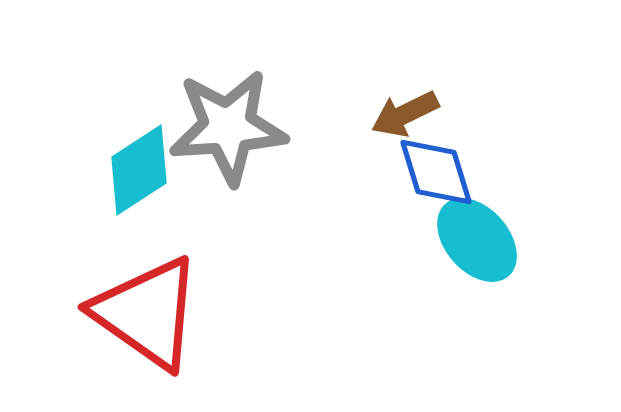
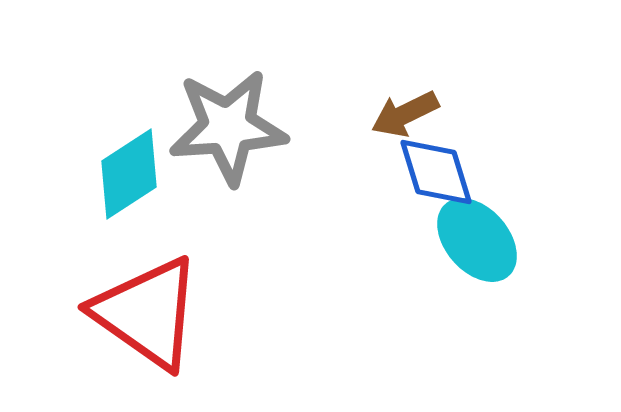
cyan diamond: moved 10 px left, 4 px down
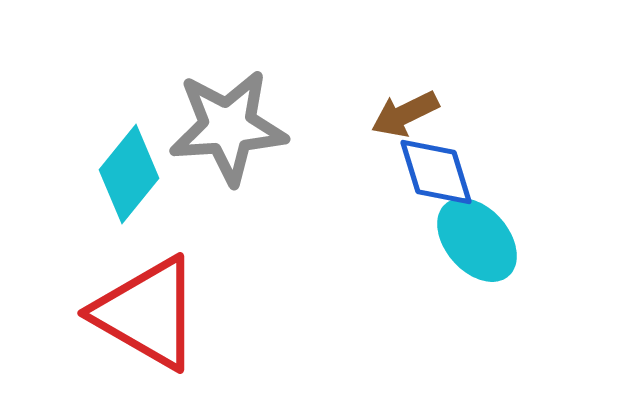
cyan diamond: rotated 18 degrees counterclockwise
red triangle: rotated 5 degrees counterclockwise
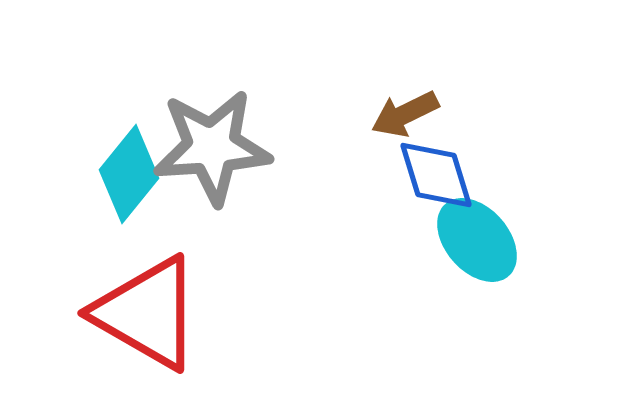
gray star: moved 16 px left, 20 px down
blue diamond: moved 3 px down
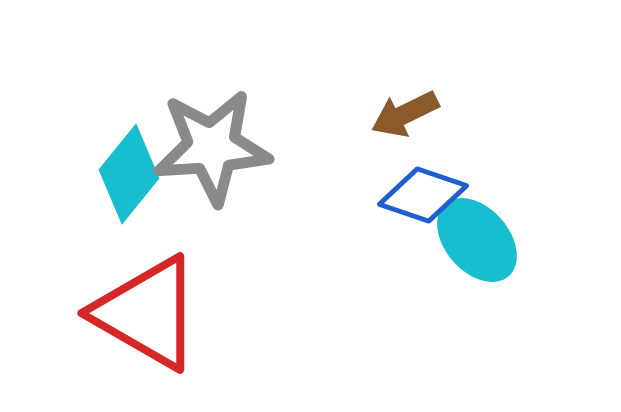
blue diamond: moved 13 px left, 20 px down; rotated 54 degrees counterclockwise
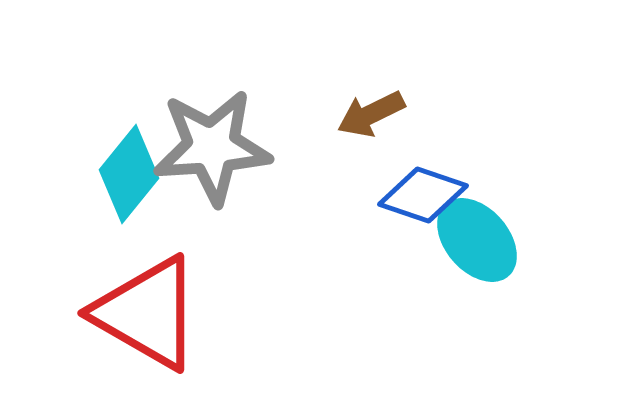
brown arrow: moved 34 px left
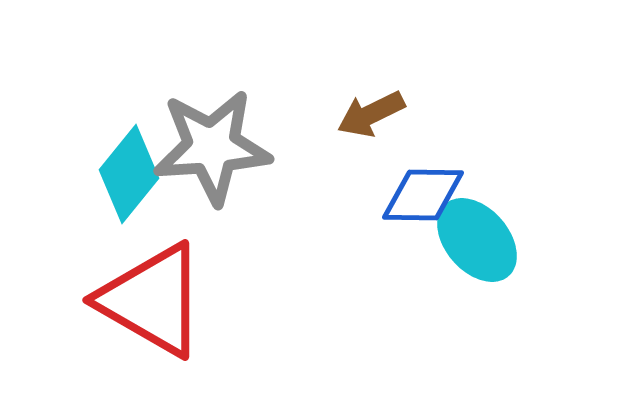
blue diamond: rotated 18 degrees counterclockwise
red triangle: moved 5 px right, 13 px up
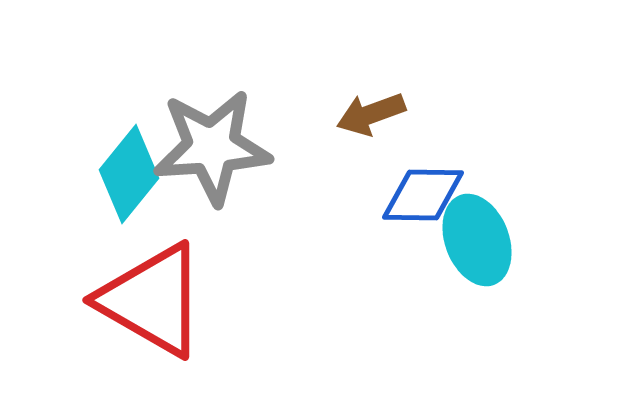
brown arrow: rotated 6 degrees clockwise
cyan ellipse: rotated 20 degrees clockwise
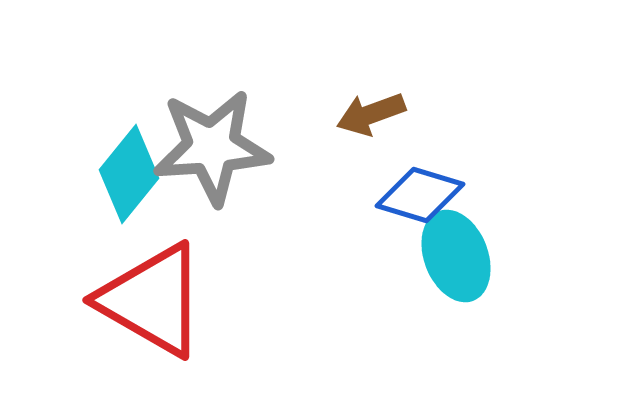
blue diamond: moved 3 px left; rotated 16 degrees clockwise
cyan ellipse: moved 21 px left, 16 px down
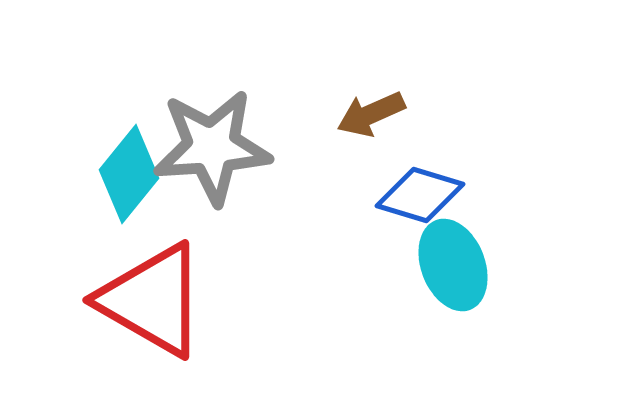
brown arrow: rotated 4 degrees counterclockwise
cyan ellipse: moved 3 px left, 9 px down
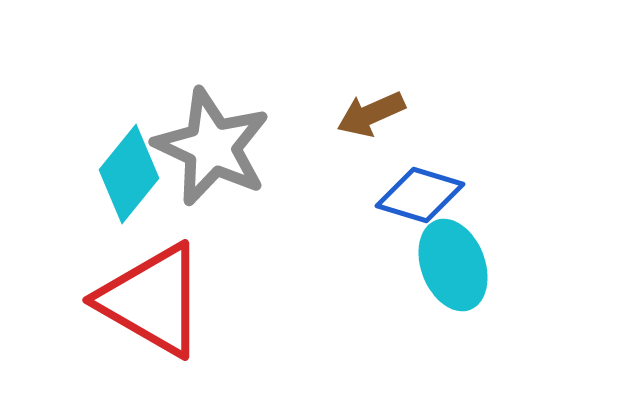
gray star: rotated 29 degrees clockwise
